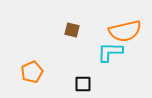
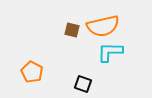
orange semicircle: moved 22 px left, 5 px up
orange pentagon: rotated 20 degrees counterclockwise
black square: rotated 18 degrees clockwise
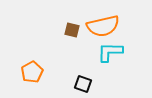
orange pentagon: rotated 15 degrees clockwise
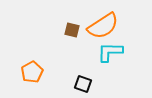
orange semicircle: rotated 20 degrees counterclockwise
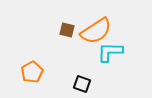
orange semicircle: moved 7 px left, 5 px down
brown square: moved 5 px left
black square: moved 1 px left
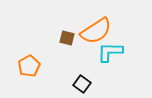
brown square: moved 8 px down
orange pentagon: moved 3 px left, 6 px up
black square: rotated 18 degrees clockwise
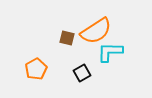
orange pentagon: moved 7 px right, 3 px down
black square: moved 11 px up; rotated 24 degrees clockwise
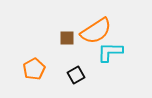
brown square: rotated 14 degrees counterclockwise
orange pentagon: moved 2 px left
black square: moved 6 px left, 2 px down
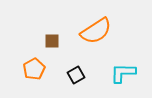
brown square: moved 15 px left, 3 px down
cyan L-shape: moved 13 px right, 21 px down
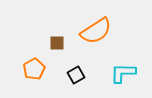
brown square: moved 5 px right, 2 px down
